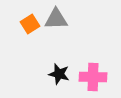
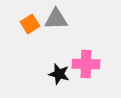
pink cross: moved 7 px left, 13 px up
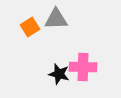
orange square: moved 3 px down
pink cross: moved 3 px left, 3 px down
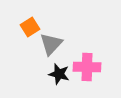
gray triangle: moved 5 px left, 25 px down; rotated 45 degrees counterclockwise
pink cross: moved 4 px right
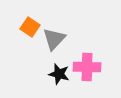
orange square: rotated 24 degrees counterclockwise
gray triangle: moved 3 px right, 5 px up
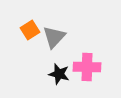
orange square: moved 3 px down; rotated 24 degrees clockwise
gray triangle: moved 2 px up
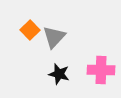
orange square: rotated 12 degrees counterclockwise
pink cross: moved 14 px right, 3 px down
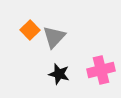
pink cross: rotated 16 degrees counterclockwise
